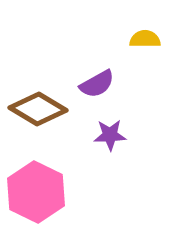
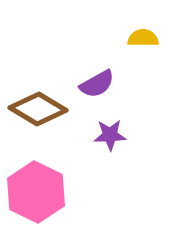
yellow semicircle: moved 2 px left, 1 px up
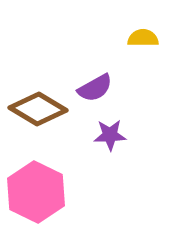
purple semicircle: moved 2 px left, 4 px down
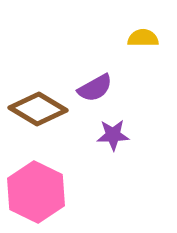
purple star: moved 3 px right
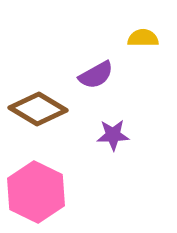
purple semicircle: moved 1 px right, 13 px up
